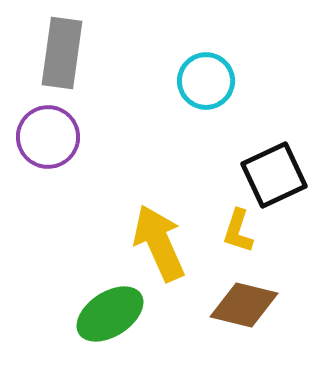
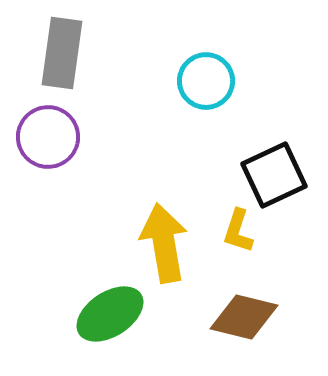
yellow arrow: moved 5 px right; rotated 14 degrees clockwise
brown diamond: moved 12 px down
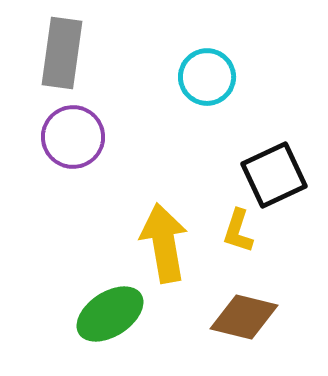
cyan circle: moved 1 px right, 4 px up
purple circle: moved 25 px right
